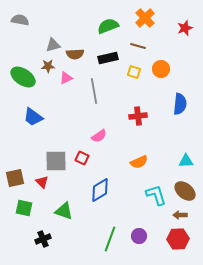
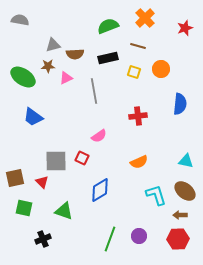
cyan triangle: rotated 14 degrees clockwise
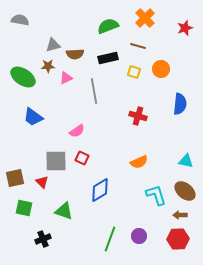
red cross: rotated 24 degrees clockwise
pink semicircle: moved 22 px left, 5 px up
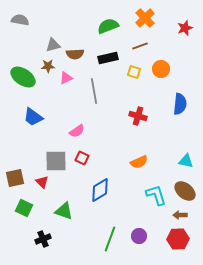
brown line: moved 2 px right; rotated 35 degrees counterclockwise
green square: rotated 12 degrees clockwise
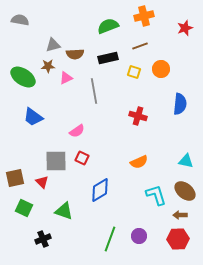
orange cross: moved 1 px left, 2 px up; rotated 30 degrees clockwise
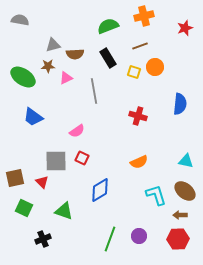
black rectangle: rotated 72 degrees clockwise
orange circle: moved 6 px left, 2 px up
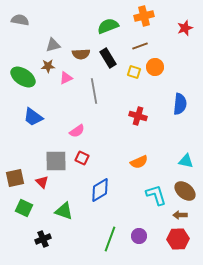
brown semicircle: moved 6 px right
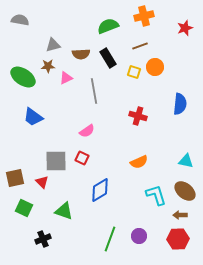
pink semicircle: moved 10 px right
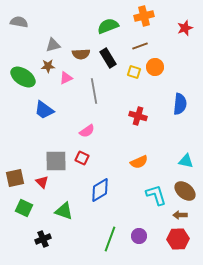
gray semicircle: moved 1 px left, 2 px down
blue trapezoid: moved 11 px right, 7 px up
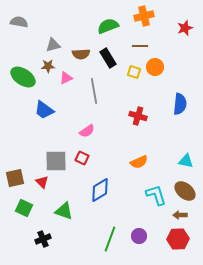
brown line: rotated 21 degrees clockwise
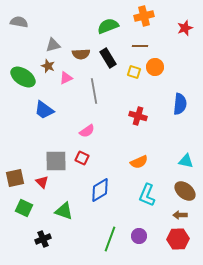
brown star: rotated 24 degrees clockwise
cyan L-shape: moved 9 px left; rotated 140 degrees counterclockwise
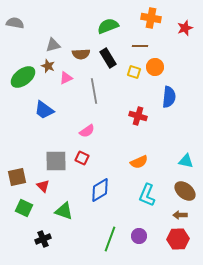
orange cross: moved 7 px right, 2 px down; rotated 24 degrees clockwise
gray semicircle: moved 4 px left, 1 px down
green ellipse: rotated 70 degrees counterclockwise
blue semicircle: moved 11 px left, 7 px up
brown square: moved 2 px right, 1 px up
red triangle: moved 1 px right, 4 px down
